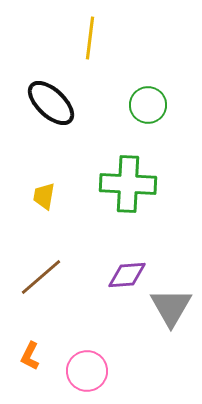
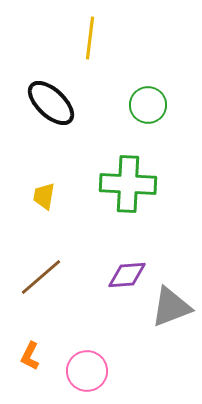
gray triangle: rotated 39 degrees clockwise
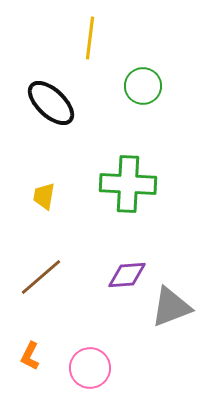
green circle: moved 5 px left, 19 px up
pink circle: moved 3 px right, 3 px up
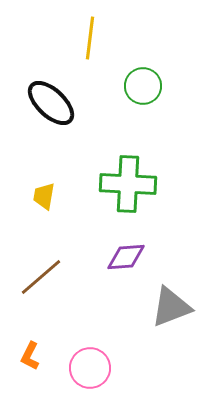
purple diamond: moved 1 px left, 18 px up
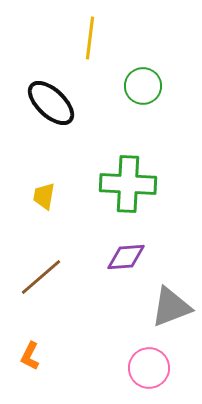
pink circle: moved 59 px right
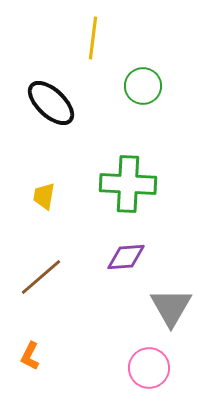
yellow line: moved 3 px right
gray triangle: rotated 39 degrees counterclockwise
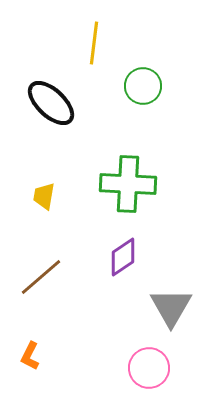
yellow line: moved 1 px right, 5 px down
purple diamond: moved 3 px left; rotated 30 degrees counterclockwise
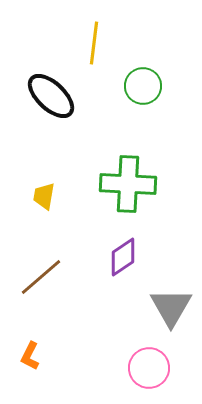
black ellipse: moved 7 px up
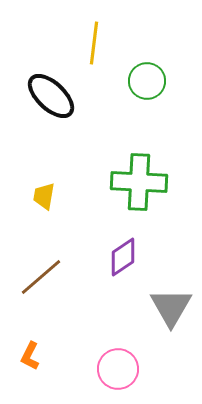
green circle: moved 4 px right, 5 px up
green cross: moved 11 px right, 2 px up
pink circle: moved 31 px left, 1 px down
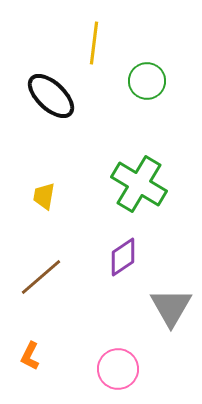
green cross: moved 2 px down; rotated 28 degrees clockwise
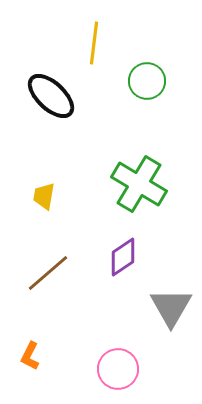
brown line: moved 7 px right, 4 px up
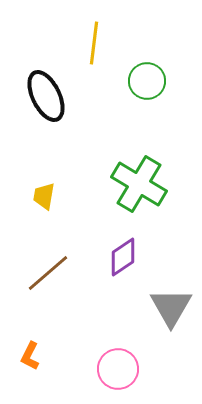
black ellipse: moved 5 px left; rotated 21 degrees clockwise
